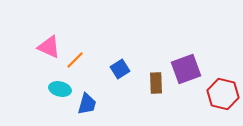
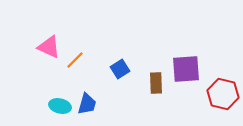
purple square: rotated 16 degrees clockwise
cyan ellipse: moved 17 px down
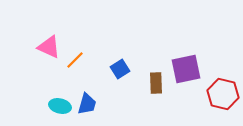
purple square: rotated 8 degrees counterclockwise
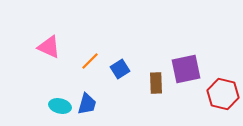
orange line: moved 15 px right, 1 px down
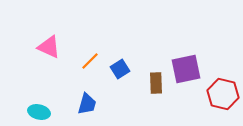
cyan ellipse: moved 21 px left, 6 px down
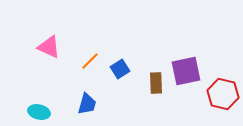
purple square: moved 2 px down
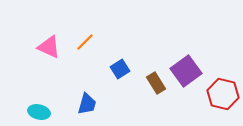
orange line: moved 5 px left, 19 px up
purple square: rotated 24 degrees counterclockwise
brown rectangle: rotated 30 degrees counterclockwise
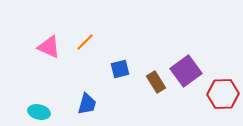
blue square: rotated 18 degrees clockwise
brown rectangle: moved 1 px up
red hexagon: rotated 16 degrees counterclockwise
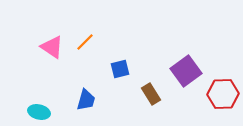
pink triangle: moved 3 px right; rotated 10 degrees clockwise
brown rectangle: moved 5 px left, 12 px down
blue trapezoid: moved 1 px left, 4 px up
